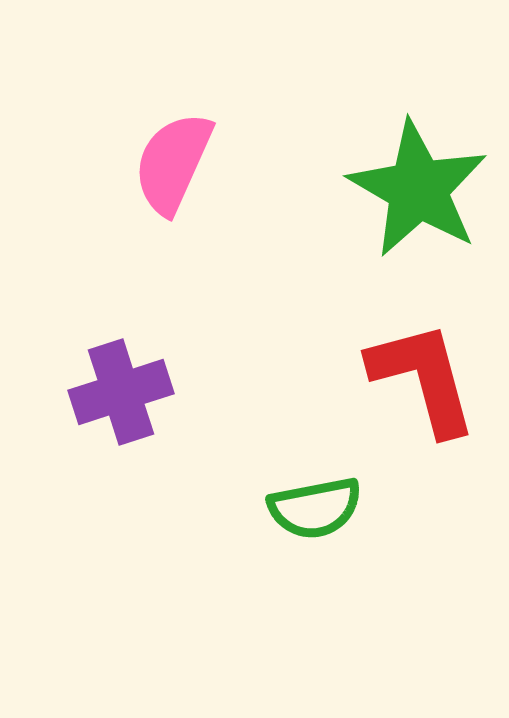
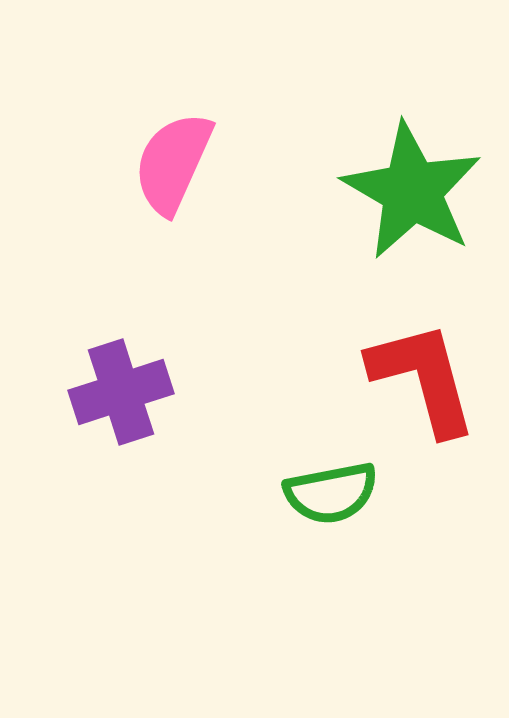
green star: moved 6 px left, 2 px down
green semicircle: moved 16 px right, 15 px up
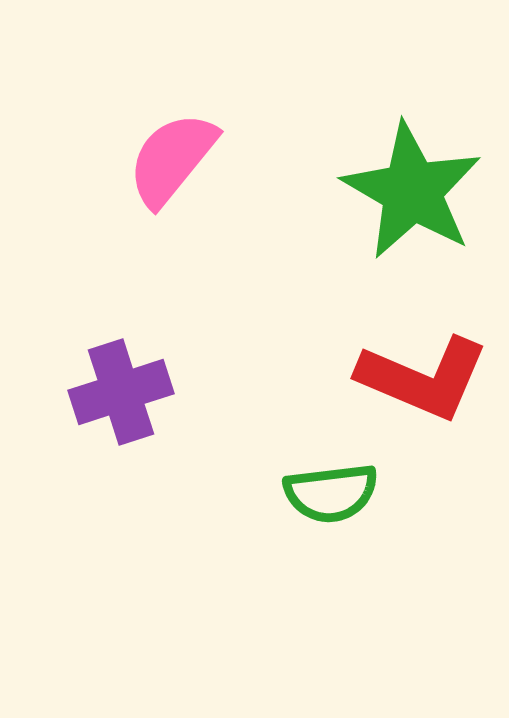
pink semicircle: moved 1 px left, 4 px up; rotated 15 degrees clockwise
red L-shape: rotated 128 degrees clockwise
green semicircle: rotated 4 degrees clockwise
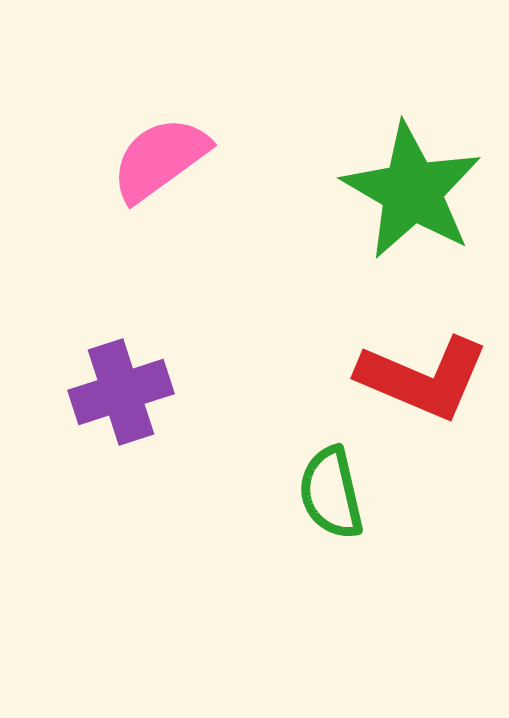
pink semicircle: moved 12 px left; rotated 15 degrees clockwise
green semicircle: rotated 84 degrees clockwise
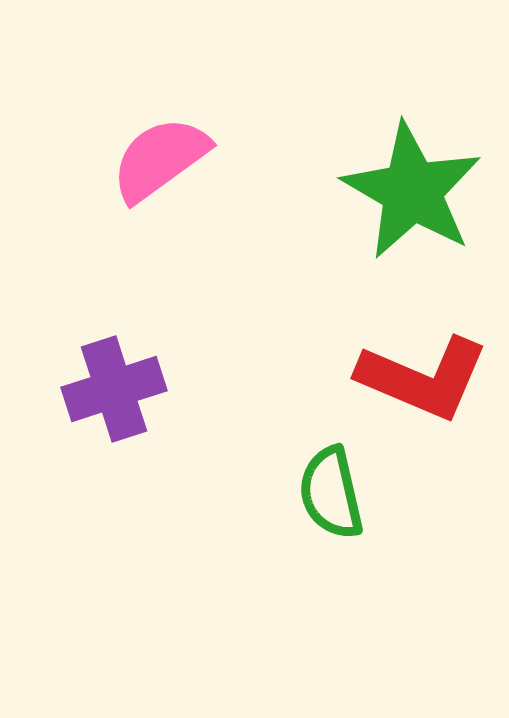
purple cross: moved 7 px left, 3 px up
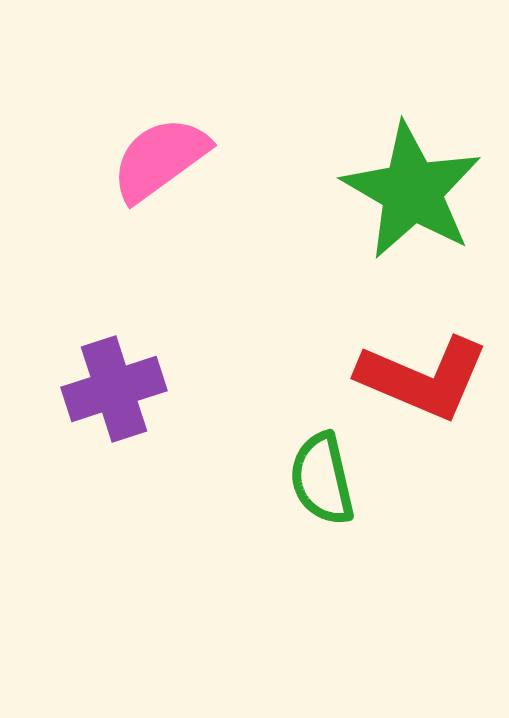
green semicircle: moved 9 px left, 14 px up
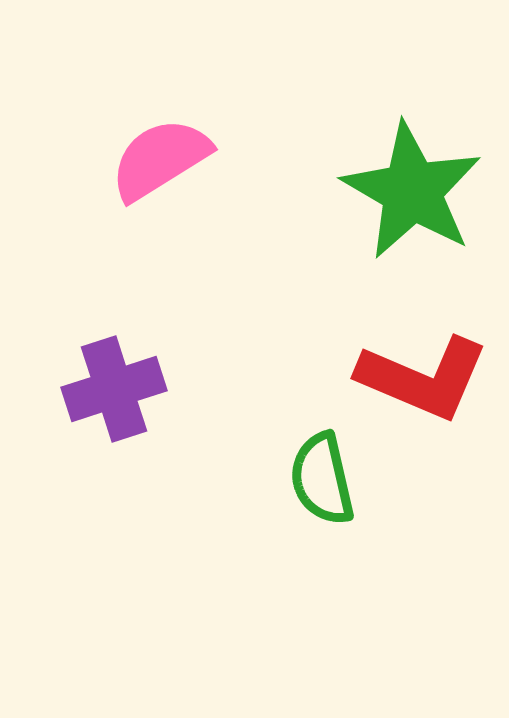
pink semicircle: rotated 4 degrees clockwise
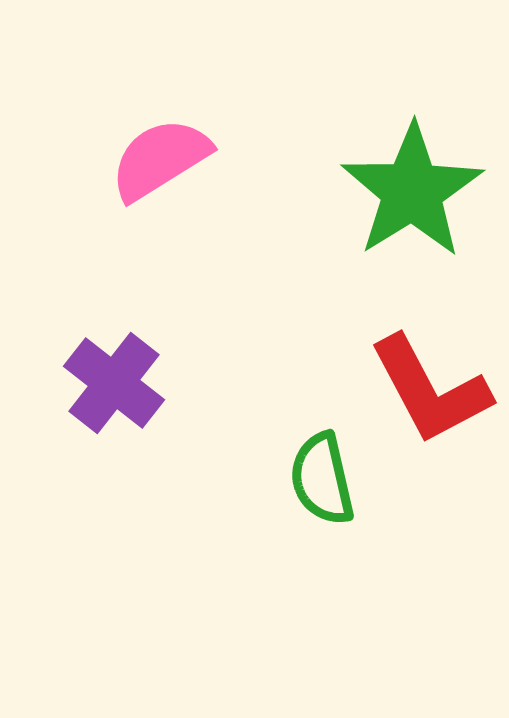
green star: rotated 10 degrees clockwise
red L-shape: moved 7 px right, 12 px down; rotated 39 degrees clockwise
purple cross: moved 6 px up; rotated 34 degrees counterclockwise
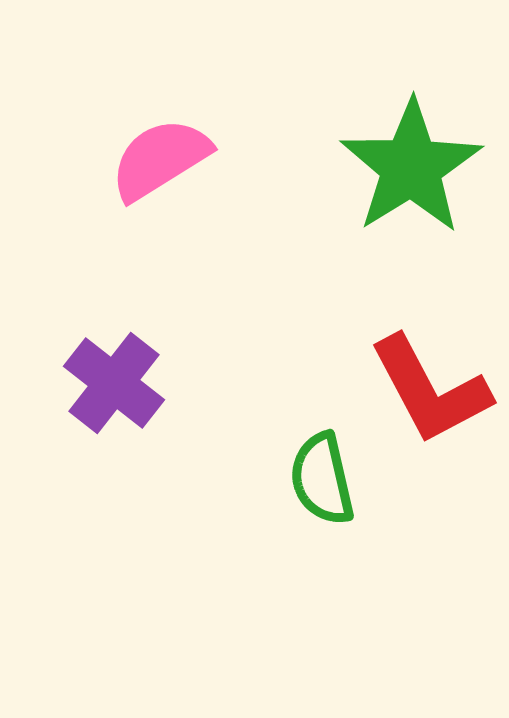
green star: moved 1 px left, 24 px up
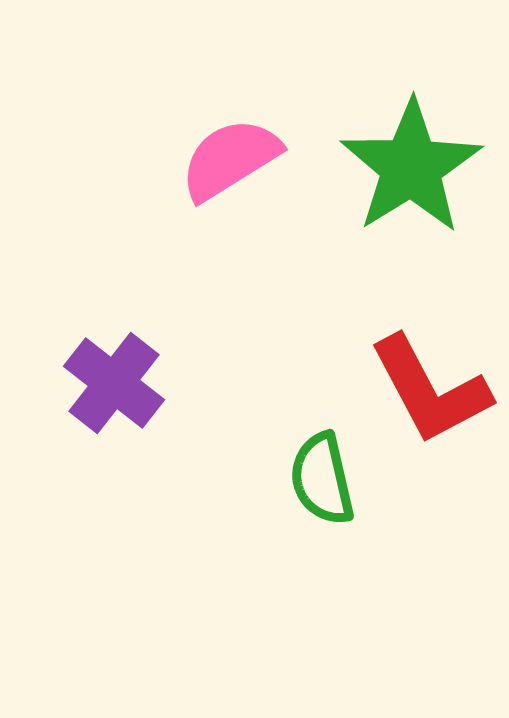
pink semicircle: moved 70 px right
